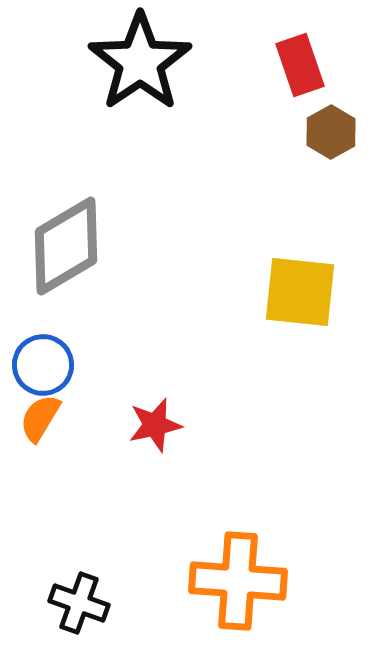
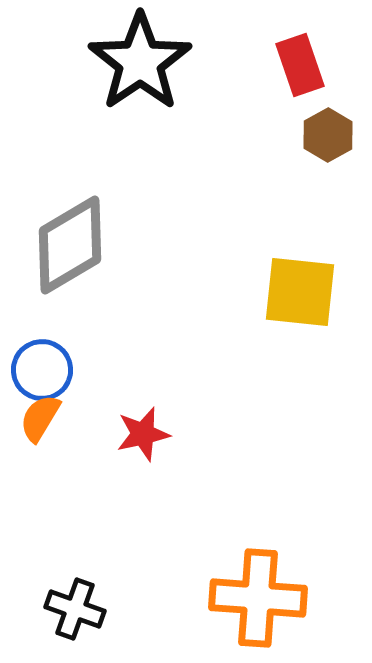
brown hexagon: moved 3 px left, 3 px down
gray diamond: moved 4 px right, 1 px up
blue circle: moved 1 px left, 5 px down
red star: moved 12 px left, 9 px down
orange cross: moved 20 px right, 17 px down
black cross: moved 4 px left, 6 px down
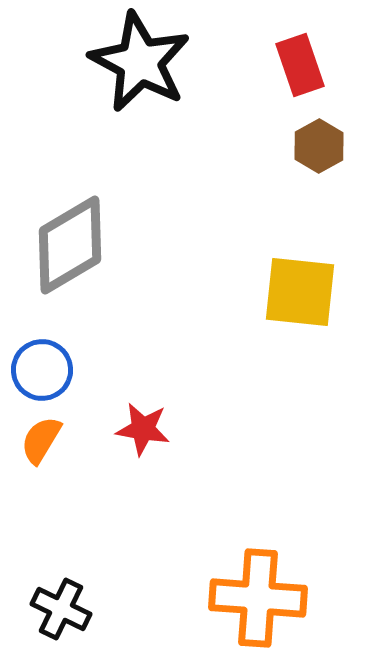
black star: rotated 10 degrees counterclockwise
brown hexagon: moved 9 px left, 11 px down
orange semicircle: moved 1 px right, 22 px down
red star: moved 5 px up; rotated 22 degrees clockwise
black cross: moved 14 px left; rotated 6 degrees clockwise
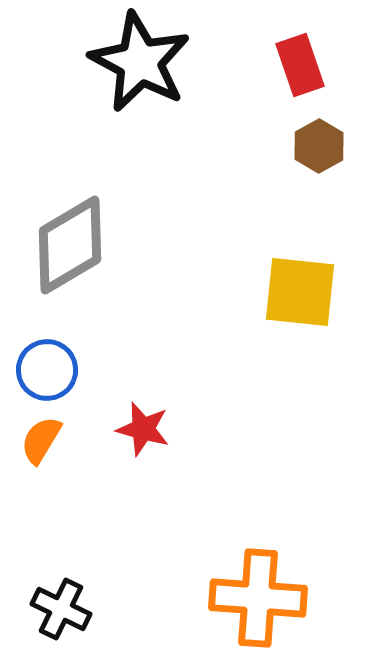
blue circle: moved 5 px right
red star: rotated 6 degrees clockwise
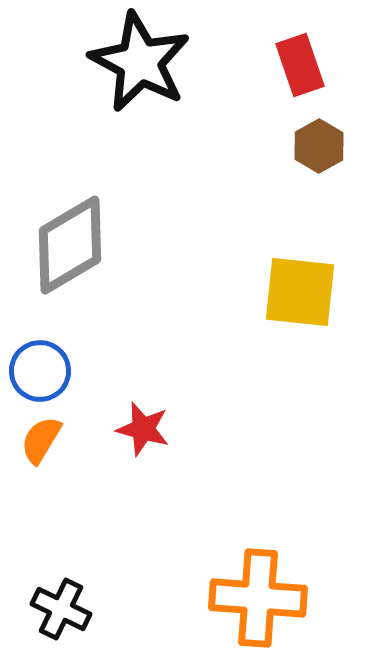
blue circle: moved 7 px left, 1 px down
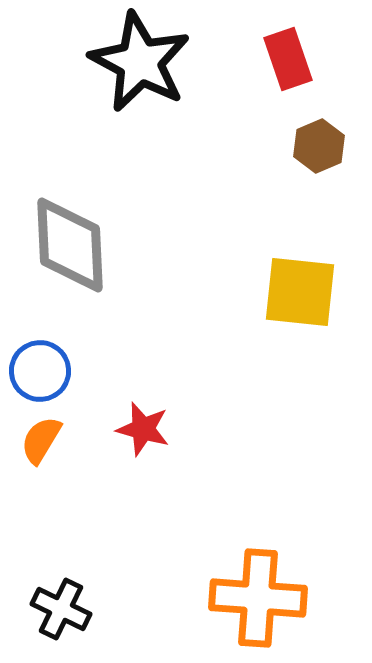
red rectangle: moved 12 px left, 6 px up
brown hexagon: rotated 6 degrees clockwise
gray diamond: rotated 62 degrees counterclockwise
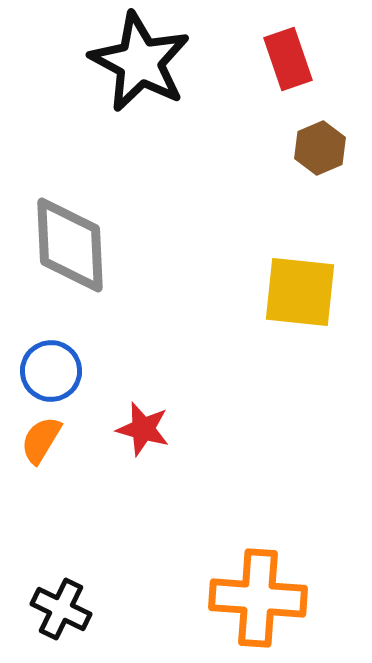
brown hexagon: moved 1 px right, 2 px down
blue circle: moved 11 px right
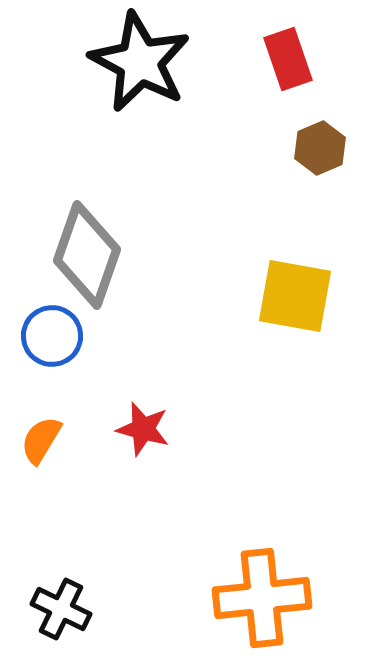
gray diamond: moved 17 px right, 10 px down; rotated 22 degrees clockwise
yellow square: moved 5 px left, 4 px down; rotated 4 degrees clockwise
blue circle: moved 1 px right, 35 px up
orange cross: moved 4 px right; rotated 10 degrees counterclockwise
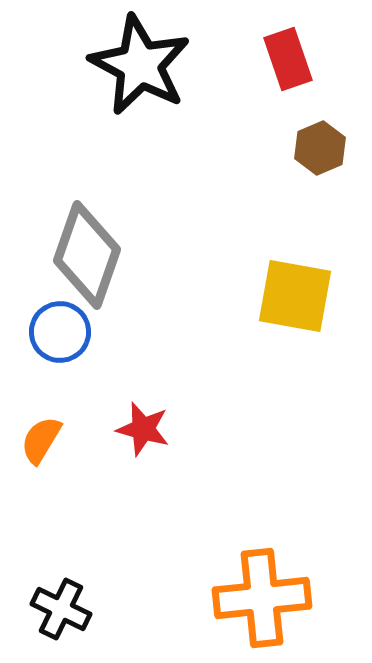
black star: moved 3 px down
blue circle: moved 8 px right, 4 px up
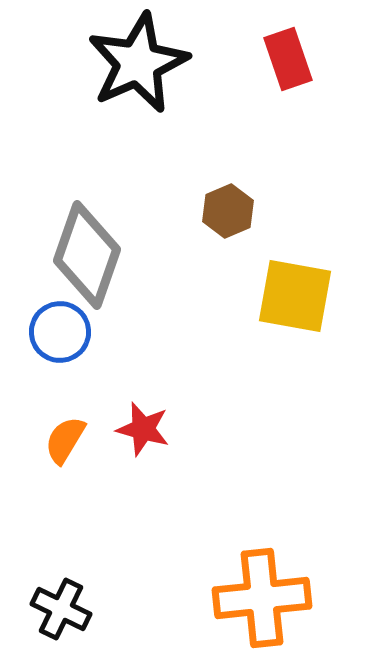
black star: moved 2 px left, 2 px up; rotated 20 degrees clockwise
brown hexagon: moved 92 px left, 63 px down
orange semicircle: moved 24 px right
